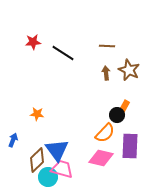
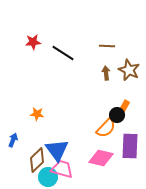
orange semicircle: moved 1 px right, 5 px up
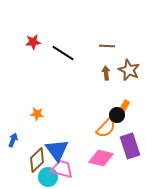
purple rectangle: rotated 20 degrees counterclockwise
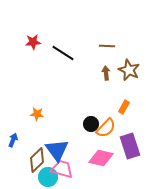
black circle: moved 26 px left, 9 px down
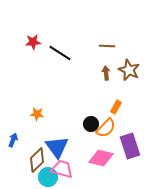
black line: moved 3 px left
orange rectangle: moved 8 px left
blue triangle: moved 3 px up
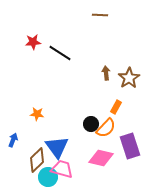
brown line: moved 7 px left, 31 px up
brown star: moved 8 px down; rotated 15 degrees clockwise
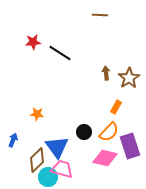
black circle: moved 7 px left, 8 px down
orange semicircle: moved 3 px right, 4 px down
pink diamond: moved 4 px right
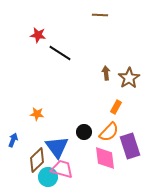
red star: moved 5 px right, 7 px up; rotated 14 degrees clockwise
pink diamond: rotated 70 degrees clockwise
